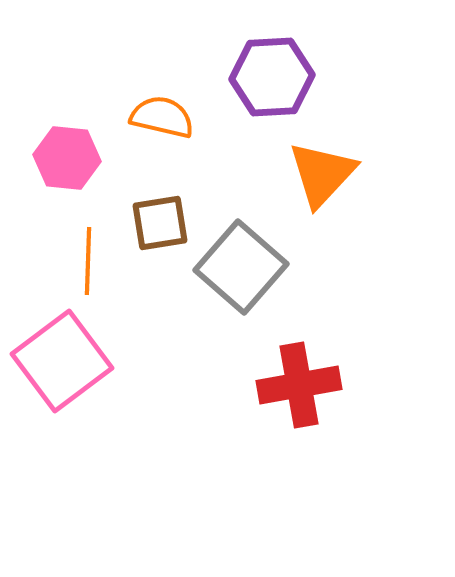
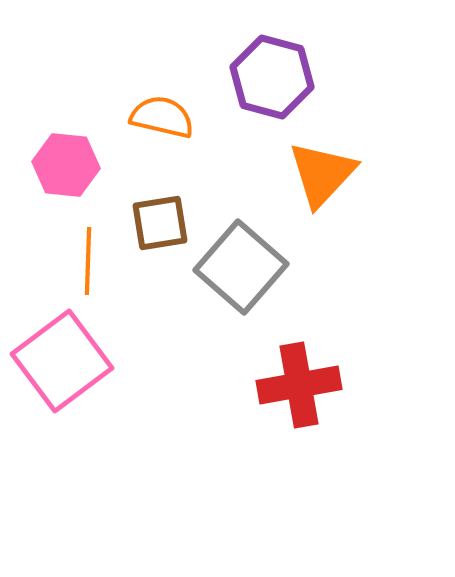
purple hexagon: rotated 18 degrees clockwise
pink hexagon: moved 1 px left, 7 px down
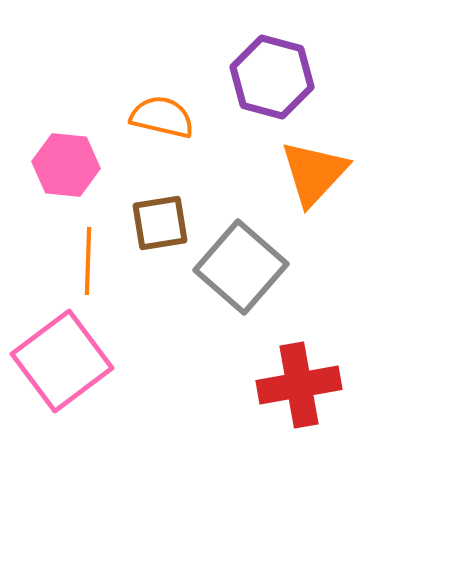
orange triangle: moved 8 px left, 1 px up
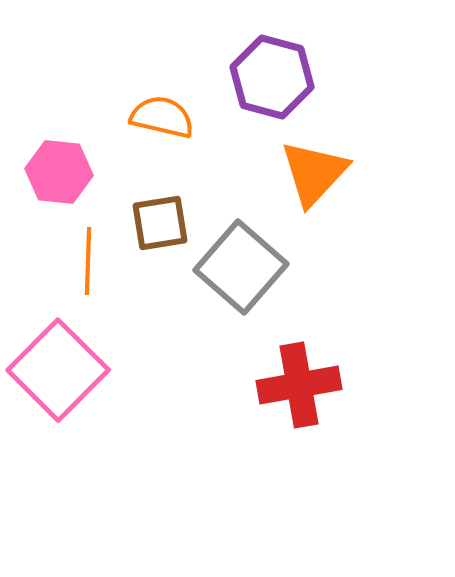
pink hexagon: moved 7 px left, 7 px down
pink square: moved 4 px left, 9 px down; rotated 8 degrees counterclockwise
